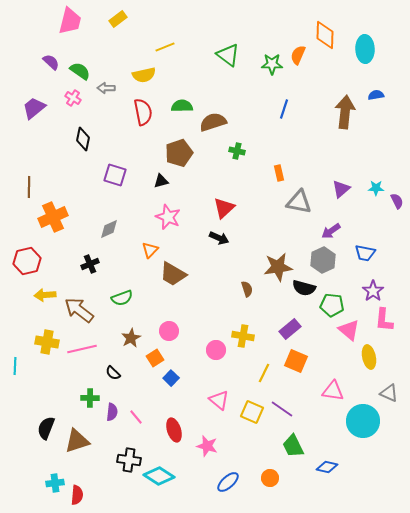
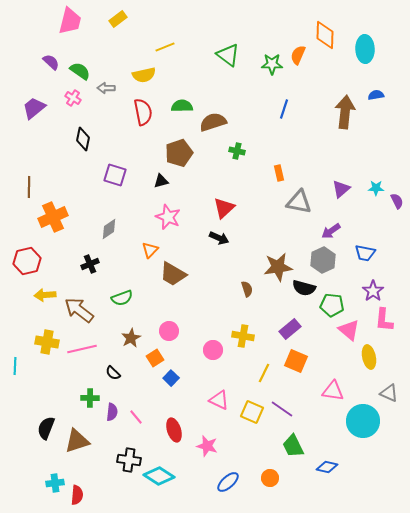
gray diamond at (109, 229): rotated 10 degrees counterclockwise
pink circle at (216, 350): moved 3 px left
pink triangle at (219, 400): rotated 15 degrees counterclockwise
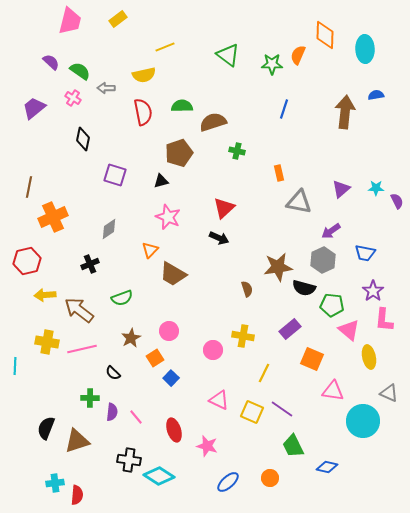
brown line at (29, 187): rotated 10 degrees clockwise
orange square at (296, 361): moved 16 px right, 2 px up
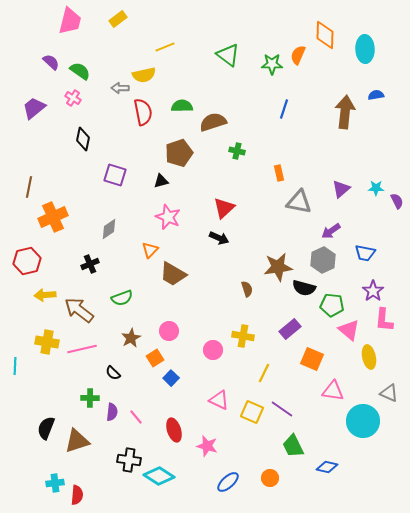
gray arrow at (106, 88): moved 14 px right
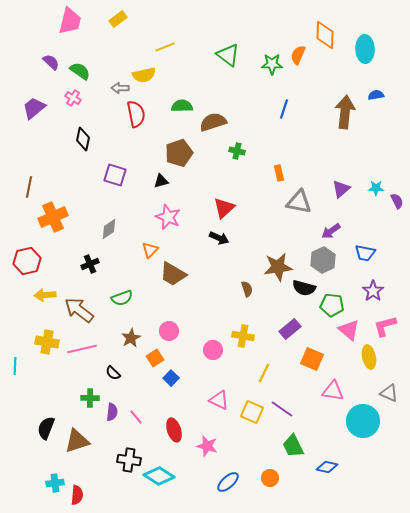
red semicircle at (143, 112): moved 7 px left, 2 px down
pink L-shape at (384, 320): moved 1 px right, 6 px down; rotated 70 degrees clockwise
